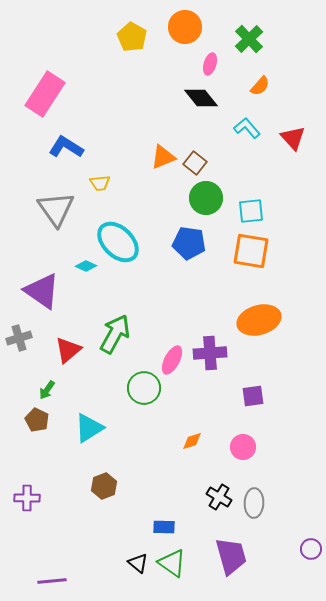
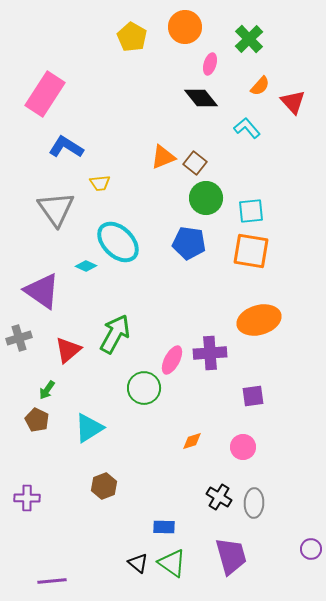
red triangle at (293, 138): moved 36 px up
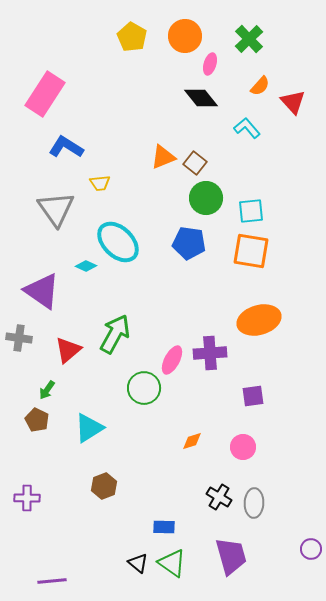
orange circle at (185, 27): moved 9 px down
gray cross at (19, 338): rotated 25 degrees clockwise
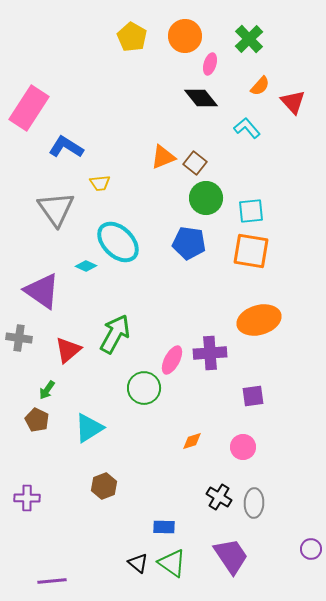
pink rectangle at (45, 94): moved 16 px left, 14 px down
purple trapezoid at (231, 556): rotated 18 degrees counterclockwise
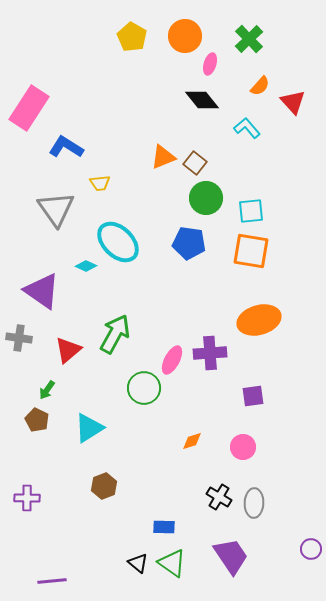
black diamond at (201, 98): moved 1 px right, 2 px down
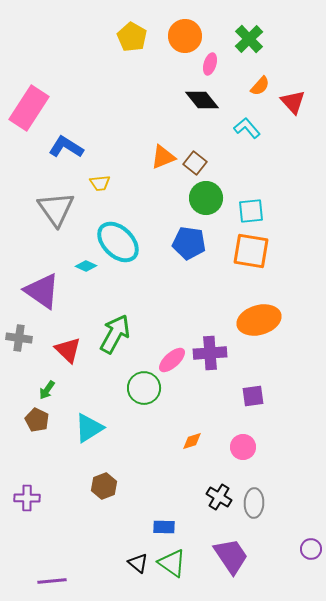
red triangle at (68, 350): rotated 36 degrees counterclockwise
pink ellipse at (172, 360): rotated 20 degrees clockwise
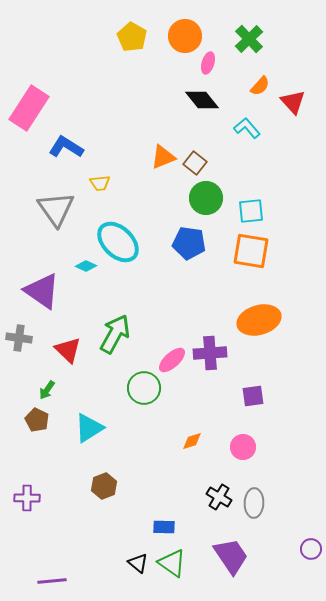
pink ellipse at (210, 64): moved 2 px left, 1 px up
